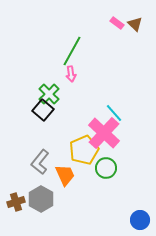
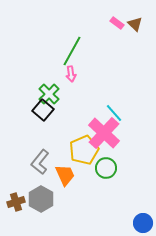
blue circle: moved 3 px right, 3 px down
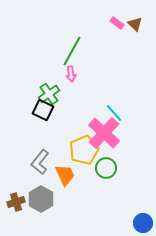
green cross: rotated 10 degrees clockwise
black square: rotated 15 degrees counterclockwise
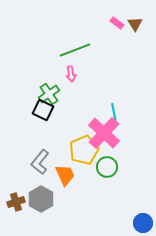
brown triangle: rotated 14 degrees clockwise
green line: moved 3 px right, 1 px up; rotated 40 degrees clockwise
cyan line: rotated 30 degrees clockwise
green circle: moved 1 px right, 1 px up
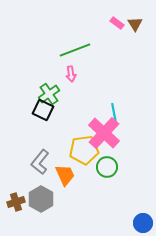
yellow pentagon: rotated 16 degrees clockwise
